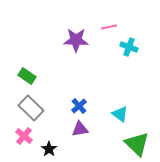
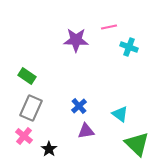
gray rectangle: rotated 70 degrees clockwise
purple triangle: moved 6 px right, 2 px down
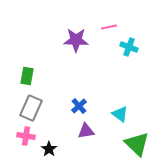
green rectangle: rotated 66 degrees clockwise
pink cross: moved 2 px right; rotated 30 degrees counterclockwise
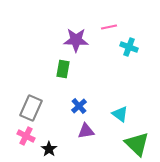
green rectangle: moved 36 px right, 7 px up
pink cross: rotated 18 degrees clockwise
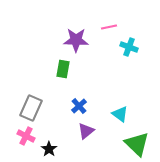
purple triangle: rotated 30 degrees counterclockwise
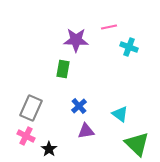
purple triangle: rotated 30 degrees clockwise
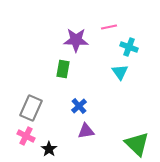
cyan triangle: moved 42 px up; rotated 18 degrees clockwise
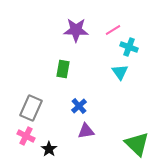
pink line: moved 4 px right, 3 px down; rotated 21 degrees counterclockwise
purple star: moved 10 px up
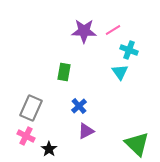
purple star: moved 8 px right, 1 px down
cyan cross: moved 3 px down
green rectangle: moved 1 px right, 3 px down
purple triangle: rotated 18 degrees counterclockwise
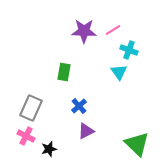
cyan triangle: moved 1 px left
black star: rotated 21 degrees clockwise
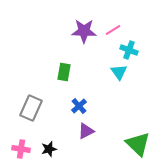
pink cross: moved 5 px left, 13 px down; rotated 18 degrees counterclockwise
green triangle: moved 1 px right
